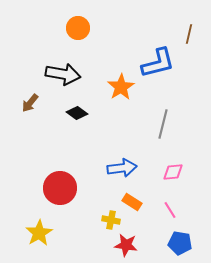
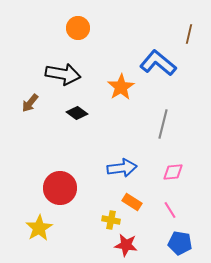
blue L-shape: rotated 126 degrees counterclockwise
yellow star: moved 5 px up
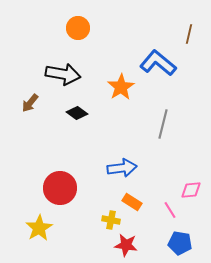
pink diamond: moved 18 px right, 18 px down
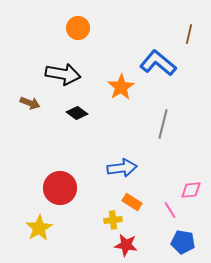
brown arrow: rotated 108 degrees counterclockwise
yellow cross: moved 2 px right; rotated 18 degrees counterclockwise
blue pentagon: moved 3 px right, 1 px up
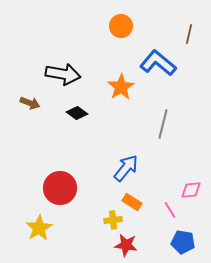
orange circle: moved 43 px right, 2 px up
blue arrow: moved 4 px right; rotated 44 degrees counterclockwise
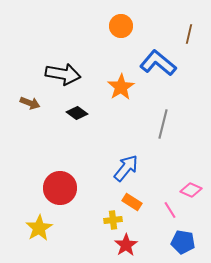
pink diamond: rotated 30 degrees clockwise
red star: rotated 30 degrees clockwise
